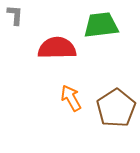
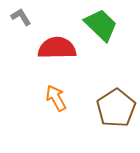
gray L-shape: moved 6 px right, 2 px down; rotated 35 degrees counterclockwise
green trapezoid: rotated 51 degrees clockwise
orange arrow: moved 15 px left
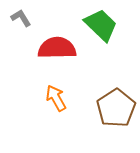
gray L-shape: moved 1 px down
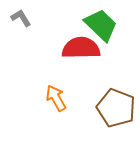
red semicircle: moved 24 px right
brown pentagon: rotated 18 degrees counterclockwise
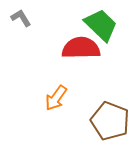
orange arrow: rotated 116 degrees counterclockwise
brown pentagon: moved 6 px left, 13 px down
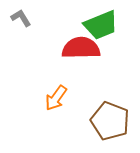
green trapezoid: rotated 114 degrees clockwise
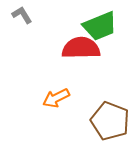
gray L-shape: moved 1 px right, 3 px up
green trapezoid: moved 1 px left, 1 px down
orange arrow: rotated 28 degrees clockwise
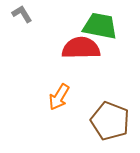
gray L-shape: moved 1 px up
green trapezoid: rotated 147 degrees counterclockwise
orange arrow: moved 3 px right, 1 px up; rotated 32 degrees counterclockwise
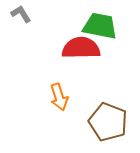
gray L-shape: moved 1 px left
orange arrow: rotated 48 degrees counterclockwise
brown pentagon: moved 2 px left, 1 px down
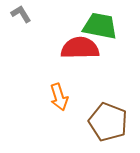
red semicircle: moved 1 px left
